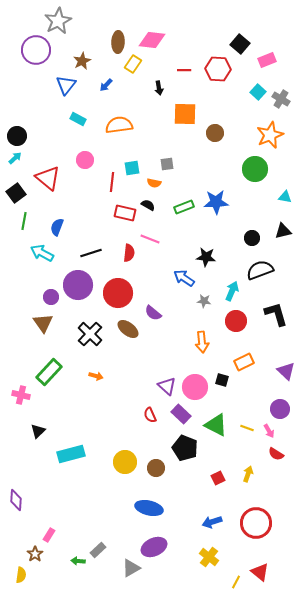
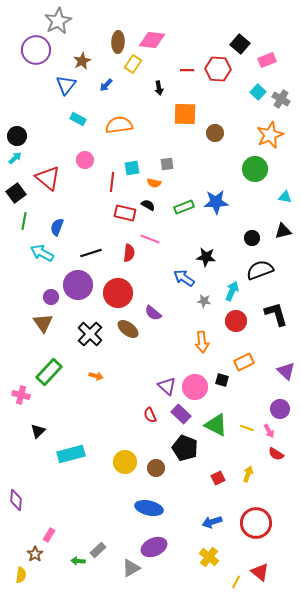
red line at (184, 70): moved 3 px right
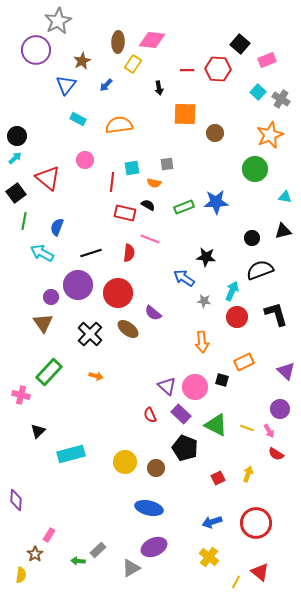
red circle at (236, 321): moved 1 px right, 4 px up
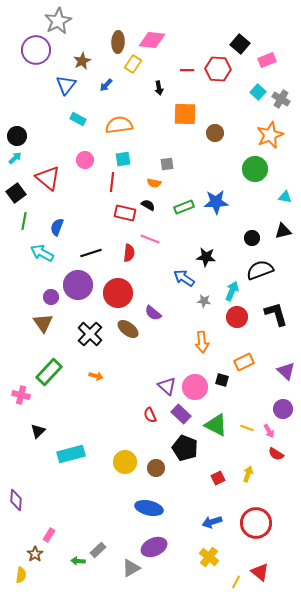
cyan square at (132, 168): moved 9 px left, 9 px up
purple circle at (280, 409): moved 3 px right
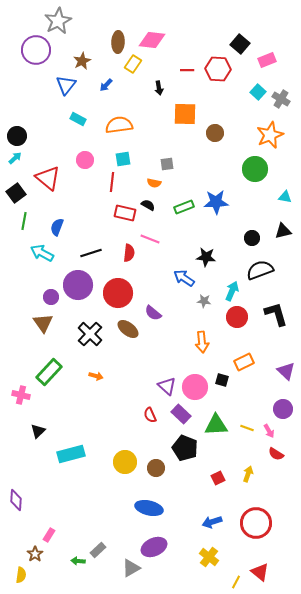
green triangle at (216, 425): rotated 30 degrees counterclockwise
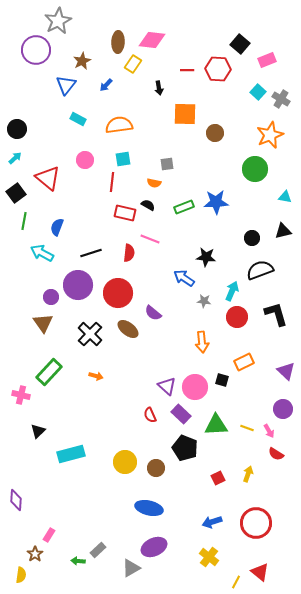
black circle at (17, 136): moved 7 px up
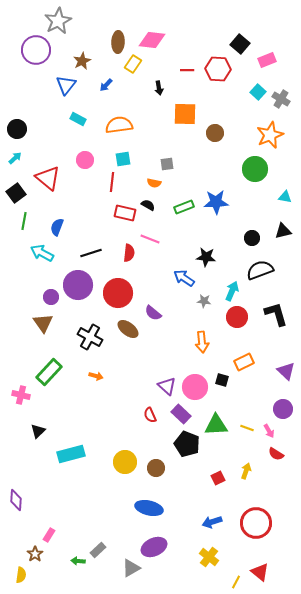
black cross at (90, 334): moved 3 px down; rotated 15 degrees counterclockwise
black pentagon at (185, 448): moved 2 px right, 4 px up
yellow arrow at (248, 474): moved 2 px left, 3 px up
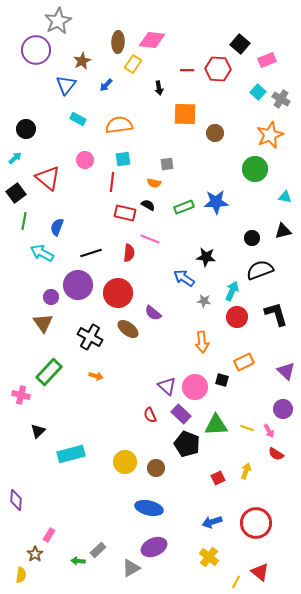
black circle at (17, 129): moved 9 px right
